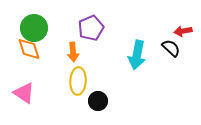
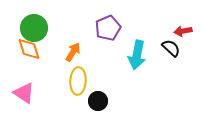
purple pentagon: moved 17 px right
orange arrow: rotated 144 degrees counterclockwise
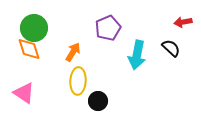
red arrow: moved 9 px up
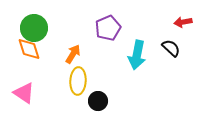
orange arrow: moved 2 px down
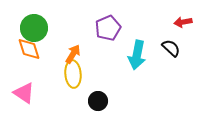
yellow ellipse: moved 5 px left, 7 px up; rotated 8 degrees counterclockwise
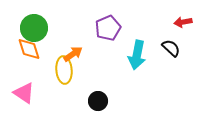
orange arrow: rotated 24 degrees clockwise
yellow ellipse: moved 9 px left, 4 px up
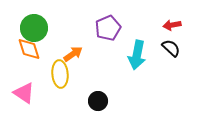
red arrow: moved 11 px left, 3 px down
yellow ellipse: moved 4 px left, 4 px down
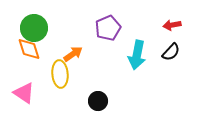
black semicircle: moved 4 px down; rotated 90 degrees clockwise
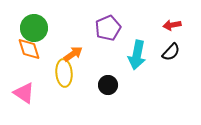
yellow ellipse: moved 4 px right, 1 px up
black circle: moved 10 px right, 16 px up
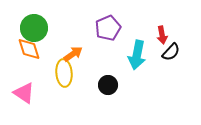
red arrow: moved 10 px left, 10 px down; rotated 90 degrees counterclockwise
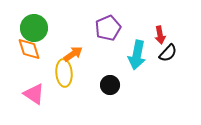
red arrow: moved 2 px left
black semicircle: moved 3 px left, 1 px down
black circle: moved 2 px right
pink triangle: moved 10 px right, 1 px down
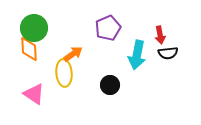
orange diamond: rotated 15 degrees clockwise
black semicircle: rotated 42 degrees clockwise
